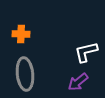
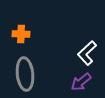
white L-shape: moved 1 px right, 1 px down; rotated 30 degrees counterclockwise
purple arrow: moved 3 px right
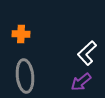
gray ellipse: moved 2 px down
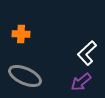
gray ellipse: rotated 60 degrees counterclockwise
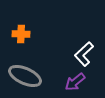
white L-shape: moved 3 px left, 1 px down
purple arrow: moved 6 px left
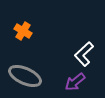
orange cross: moved 2 px right, 3 px up; rotated 30 degrees clockwise
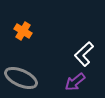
gray ellipse: moved 4 px left, 2 px down
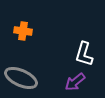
orange cross: rotated 24 degrees counterclockwise
white L-shape: rotated 30 degrees counterclockwise
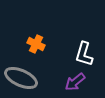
orange cross: moved 13 px right, 13 px down; rotated 18 degrees clockwise
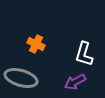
gray ellipse: rotated 8 degrees counterclockwise
purple arrow: rotated 10 degrees clockwise
